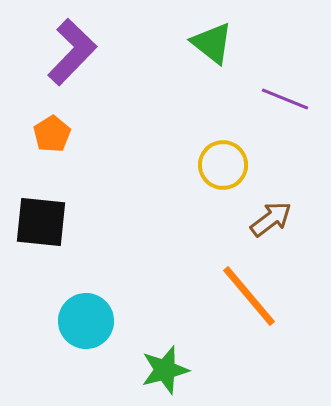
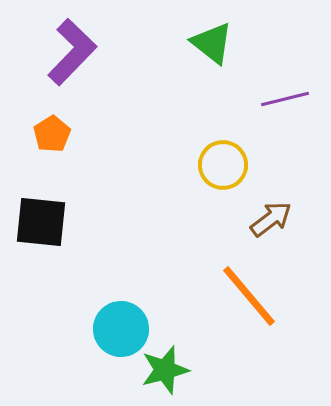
purple line: rotated 36 degrees counterclockwise
cyan circle: moved 35 px right, 8 px down
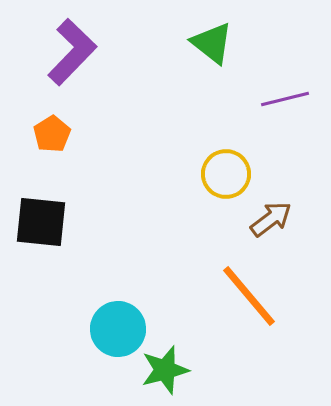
yellow circle: moved 3 px right, 9 px down
cyan circle: moved 3 px left
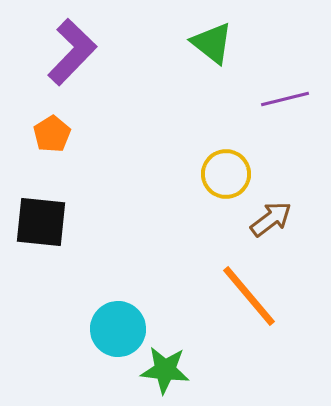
green star: rotated 21 degrees clockwise
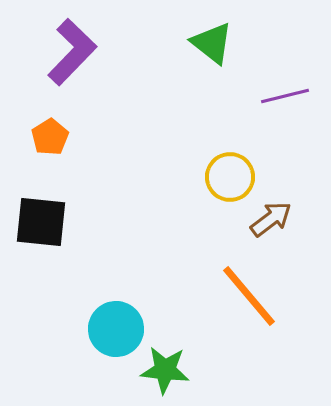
purple line: moved 3 px up
orange pentagon: moved 2 px left, 3 px down
yellow circle: moved 4 px right, 3 px down
cyan circle: moved 2 px left
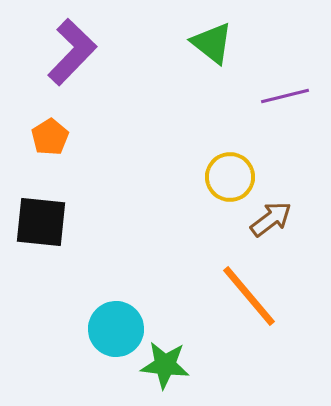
green star: moved 5 px up
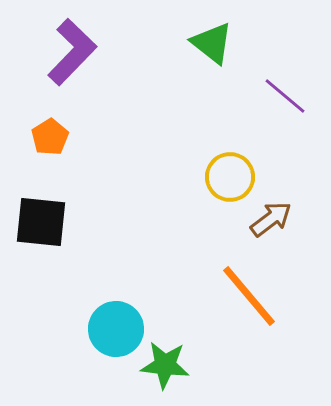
purple line: rotated 54 degrees clockwise
